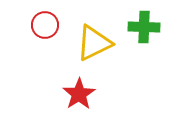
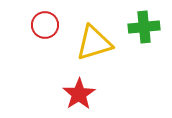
green cross: rotated 8 degrees counterclockwise
yellow triangle: rotated 9 degrees clockwise
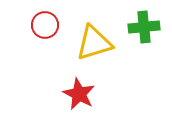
red star: rotated 12 degrees counterclockwise
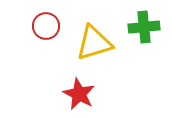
red circle: moved 1 px right, 1 px down
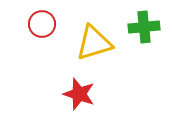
red circle: moved 4 px left, 2 px up
red star: rotated 8 degrees counterclockwise
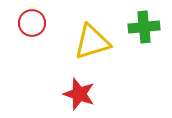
red circle: moved 10 px left, 1 px up
yellow triangle: moved 2 px left, 1 px up
